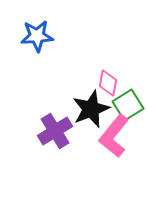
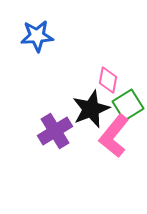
pink diamond: moved 3 px up
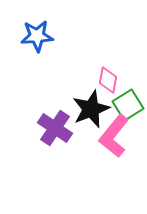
purple cross: moved 3 px up; rotated 24 degrees counterclockwise
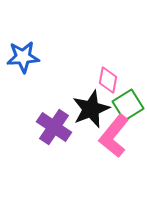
blue star: moved 14 px left, 21 px down
purple cross: moved 1 px left, 1 px up
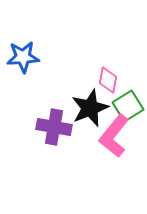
green square: moved 1 px down
black star: moved 1 px left, 1 px up
purple cross: rotated 24 degrees counterclockwise
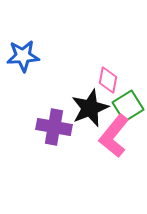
blue star: moved 1 px up
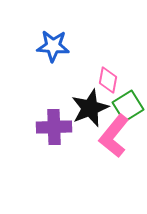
blue star: moved 30 px right, 10 px up; rotated 8 degrees clockwise
purple cross: rotated 12 degrees counterclockwise
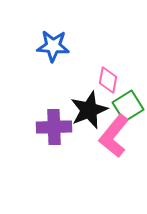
black star: moved 1 px left, 2 px down
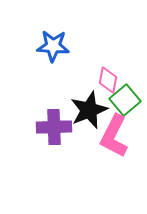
green square: moved 3 px left, 6 px up; rotated 8 degrees counterclockwise
pink L-shape: rotated 12 degrees counterclockwise
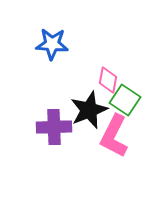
blue star: moved 1 px left, 2 px up
green square: rotated 16 degrees counterclockwise
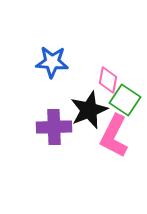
blue star: moved 18 px down
